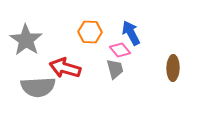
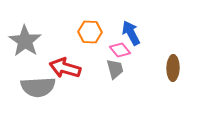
gray star: moved 1 px left, 1 px down
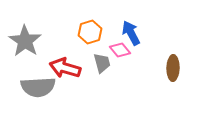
orange hexagon: rotated 20 degrees counterclockwise
gray trapezoid: moved 13 px left, 6 px up
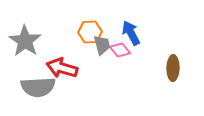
orange hexagon: rotated 15 degrees clockwise
gray trapezoid: moved 18 px up
red arrow: moved 3 px left
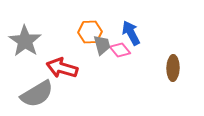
gray semicircle: moved 1 px left, 7 px down; rotated 28 degrees counterclockwise
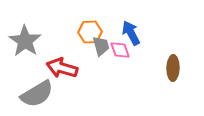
gray trapezoid: moved 1 px left, 1 px down
pink diamond: rotated 20 degrees clockwise
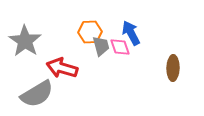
pink diamond: moved 3 px up
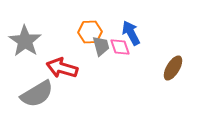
brown ellipse: rotated 30 degrees clockwise
